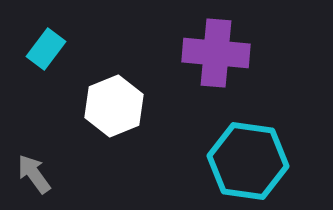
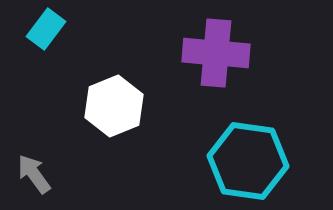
cyan rectangle: moved 20 px up
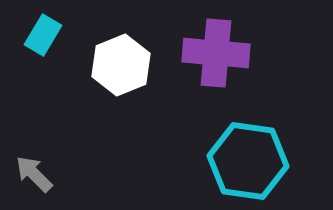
cyan rectangle: moved 3 px left, 6 px down; rotated 6 degrees counterclockwise
white hexagon: moved 7 px right, 41 px up
gray arrow: rotated 9 degrees counterclockwise
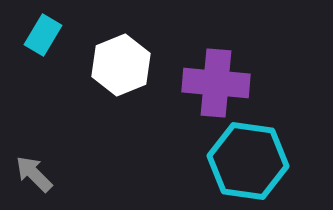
purple cross: moved 30 px down
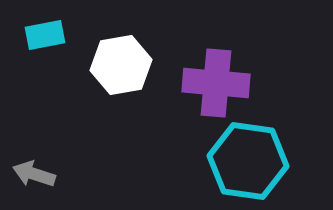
cyan rectangle: moved 2 px right; rotated 48 degrees clockwise
white hexagon: rotated 12 degrees clockwise
gray arrow: rotated 27 degrees counterclockwise
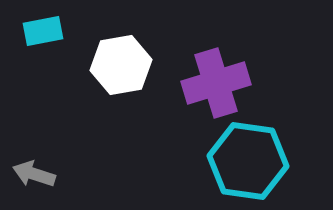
cyan rectangle: moved 2 px left, 4 px up
purple cross: rotated 22 degrees counterclockwise
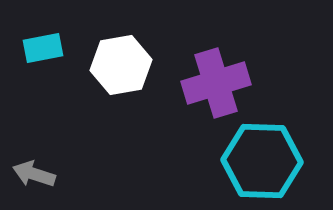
cyan rectangle: moved 17 px down
cyan hexagon: moved 14 px right; rotated 6 degrees counterclockwise
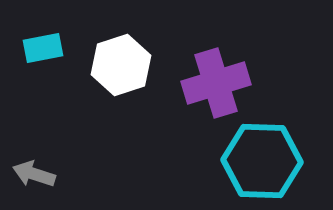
white hexagon: rotated 8 degrees counterclockwise
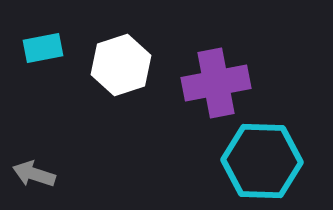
purple cross: rotated 6 degrees clockwise
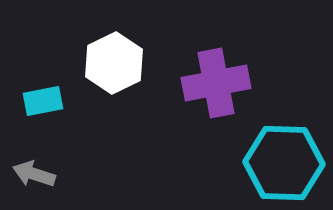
cyan rectangle: moved 53 px down
white hexagon: moved 7 px left, 2 px up; rotated 8 degrees counterclockwise
cyan hexagon: moved 22 px right, 2 px down
